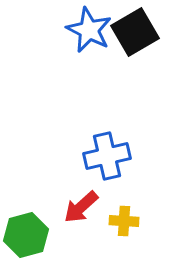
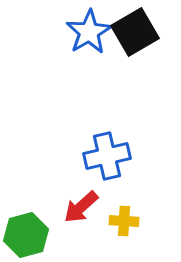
blue star: moved 2 px down; rotated 15 degrees clockwise
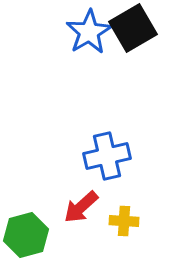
black square: moved 2 px left, 4 px up
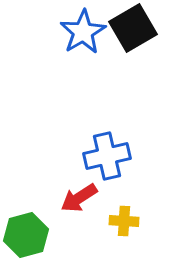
blue star: moved 6 px left
red arrow: moved 2 px left, 9 px up; rotated 9 degrees clockwise
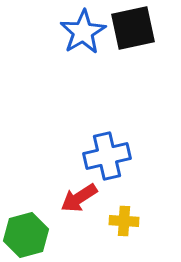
black square: rotated 18 degrees clockwise
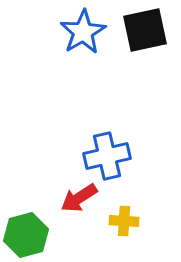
black square: moved 12 px right, 2 px down
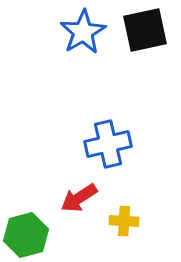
blue cross: moved 1 px right, 12 px up
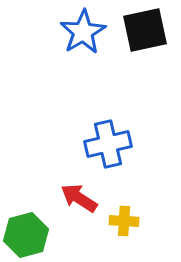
red arrow: rotated 66 degrees clockwise
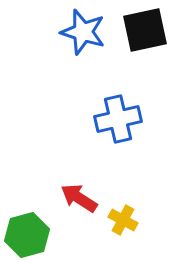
blue star: rotated 24 degrees counterclockwise
blue cross: moved 10 px right, 25 px up
yellow cross: moved 1 px left, 1 px up; rotated 24 degrees clockwise
green hexagon: moved 1 px right
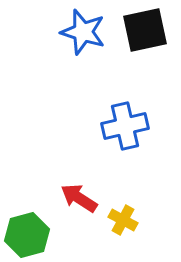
blue cross: moved 7 px right, 7 px down
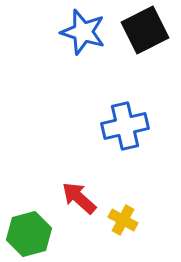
black square: rotated 15 degrees counterclockwise
red arrow: rotated 9 degrees clockwise
green hexagon: moved 2 px right, 1 px up
